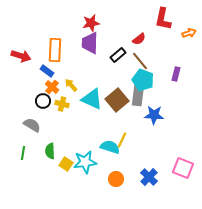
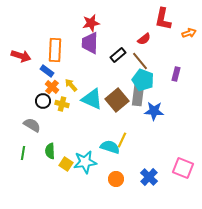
red semicircle: moved 5 px right
blue star: moved 4 px up
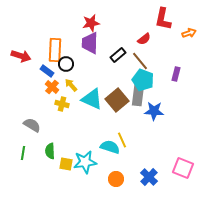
black circle: moved 23 px right, 37 px up
yellow line: rotated 49 degrees counterclockwise
yellow square: rotated 24 degrees counterclockwise
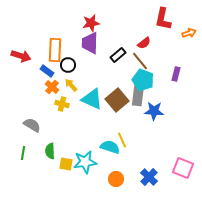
red semicircle: moved 4 px down
black circle: moved 2 px right, 1 px down
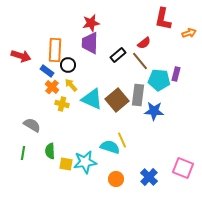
cyan pentagon: moved 16 px right; rotated 15 degrees counterclockwise
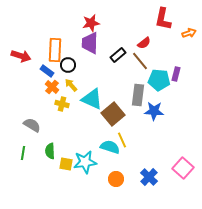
brown square: moved 4 px left, 14 px down
pink square: rotated 20 degrees clockwise
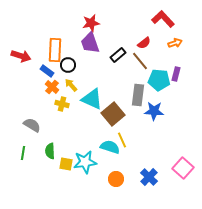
red L-shape: rotated 125 degrees clockwise
orange arrow: moved 14 px left, 10 px down
purple trapezoid: rotated 20 degrees counterclockwise
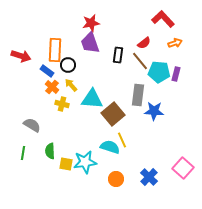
black rectangle: rotated 42 degrees counterclockwise
cyan pentagon: moved 8 px up
cyan triangle: rotated 20 degrees counterclockwise
